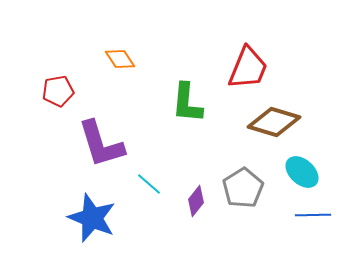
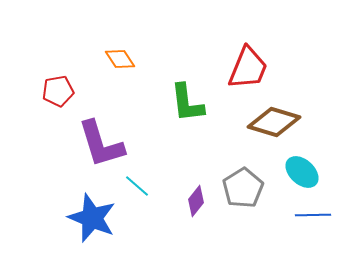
green L-shape: rotated 12 degrees counterclockwise
cyan line: moved 12 px left, 2 px down
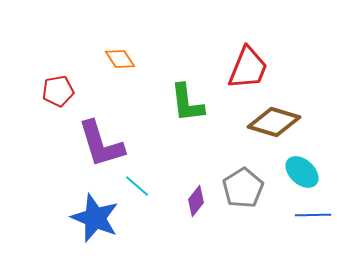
blue star: moved 3 px right
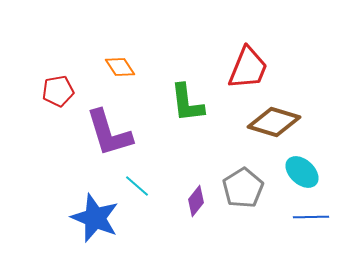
orange diamond: moved 8 px down
purple L-shape: moved 8 px right, 11 px up
blue line: moved 2 px left, 2 px down
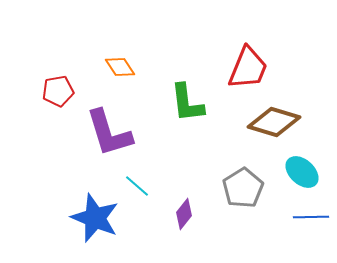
purple diamond: moved 12 px left, 13 px down
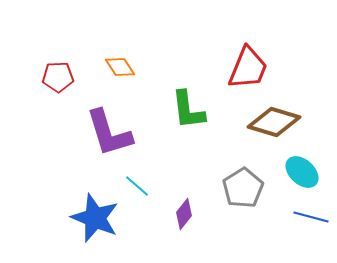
red pentagon: moved 14 px up; rotated 8 degrees clockwise
green L-shape: moved 1 px right, 7 px down
blue line: rotated 16 degrees clockwise
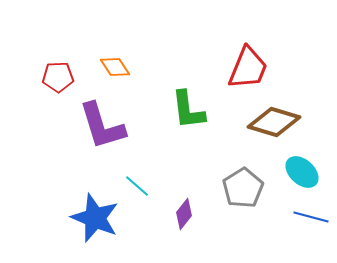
orange diamond: moved 5 px left
purple L-shape: moved 7 px left, 7 px up
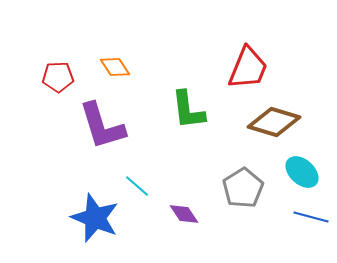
purple diamond: rotated 72 degrees counterclockwise
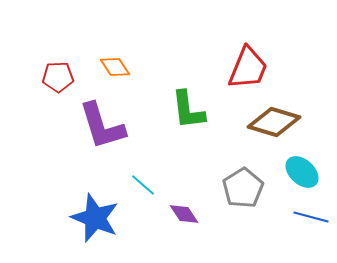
cyan line: moved 6 px right, 1 px up
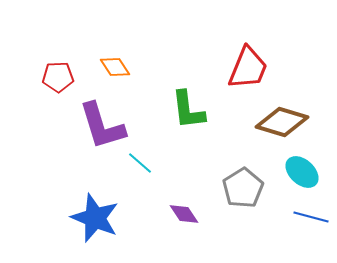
brown diamond: moved 8 px right
cyan line: moved 3 px left, 22 px up
